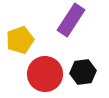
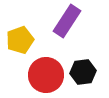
purple rectangle: moved 4 px left, 1 px down
red circle: moved 1 px right, 1 px down
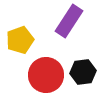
purple rectangle: moved 2 px right
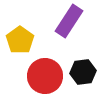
yellow pentagon: rotated 16 degrees counterclockwise
red circle: moved 1 px left, 1 px down
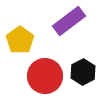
purple rectangle: rotated 20 degrees clockwise
black hexagon: rotated 20 degrees counterclockwise
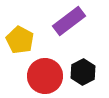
yellow pentagon: rotated 8 degrees counterclockwise
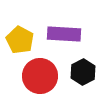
purple rectangle: moved 5 px left, 13 px down; rotated 40 degrees clockwise
red circle: moved 5 px left
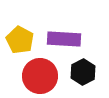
purple rectangle: moved 5 px down
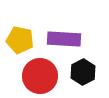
yellow pentagon: rotated 16 degrees counterclockwise
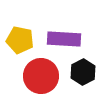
red circle: moved 1 px right
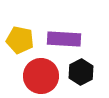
black hexagon: moved 2 px left
